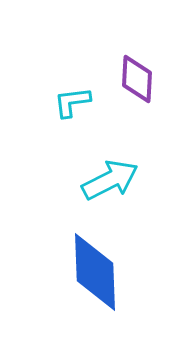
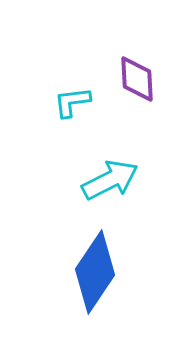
purple diamond: rotated 6 degrees counterclockwise
blue diamond: rotated 36 degrees clockwise
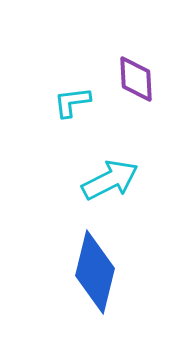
purple diamond: moved 1 px left
blue diamond: rotated 20 degrees counterclockwise
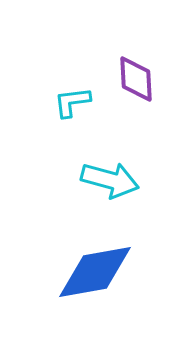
cyan arrow: rotated 42 degrees clockwise
blue diamond: rotated 66 degrees clockwise
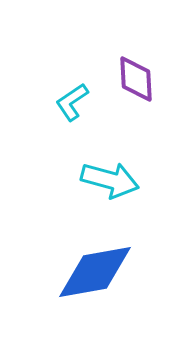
cyan L-shape: rotated 27 degrees counterclockwise
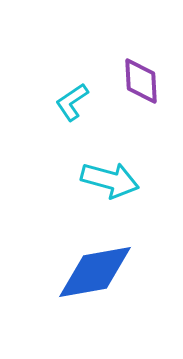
purple diamond: moved 5 px right, 2 px down
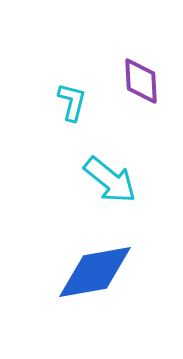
cyan L-shape: rotated 138 degrees clockwise
cyan arrow: rotated 24 degrees clockwise
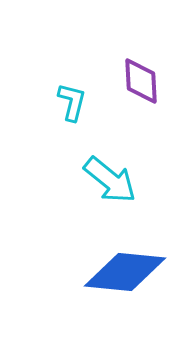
blue diamond: moved 30 px right; rotated 16 degrees clockwise
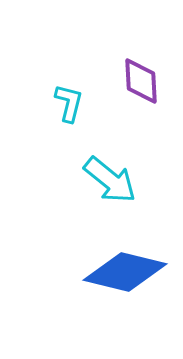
cyan L-shape: moved 3 px left, 1 px down
blue diamond: rotated 8 degrees clockwise
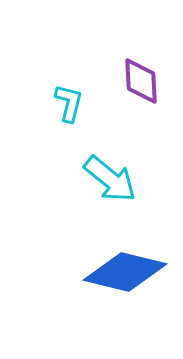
cyan arrow: moved 1 px up
